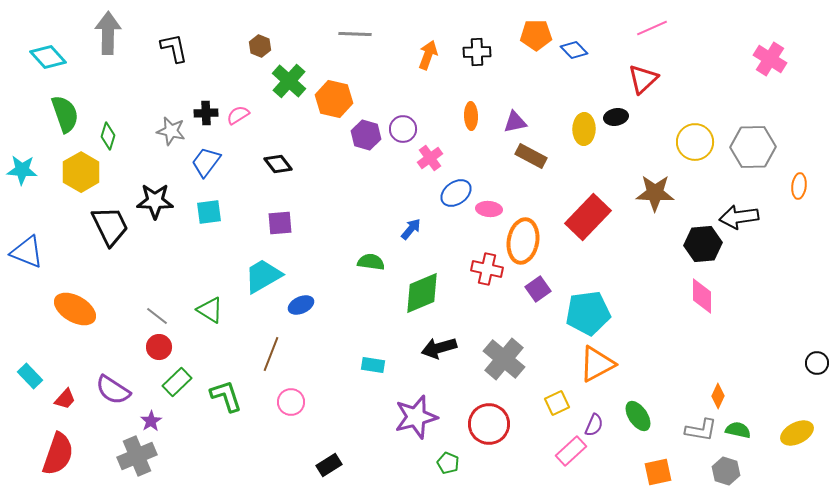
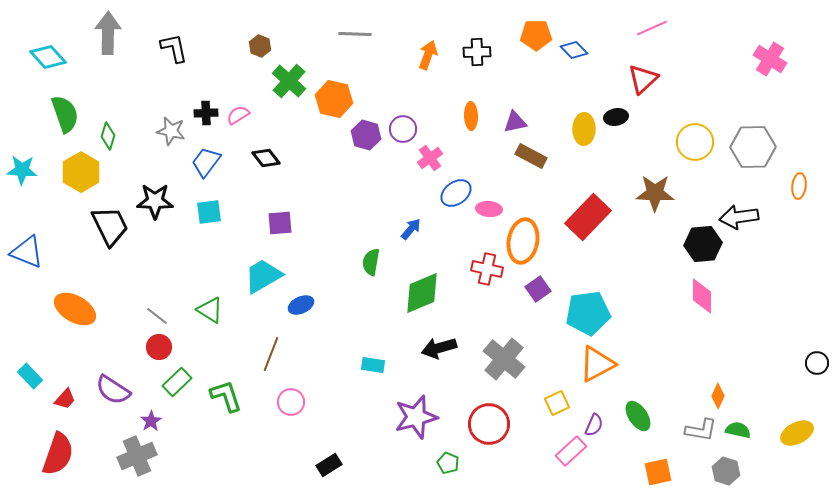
black diamond at (278, 164): moved 12 px left, 6 px up
green semicircle at (371, 262): rotated 88 degrees counterclockwise
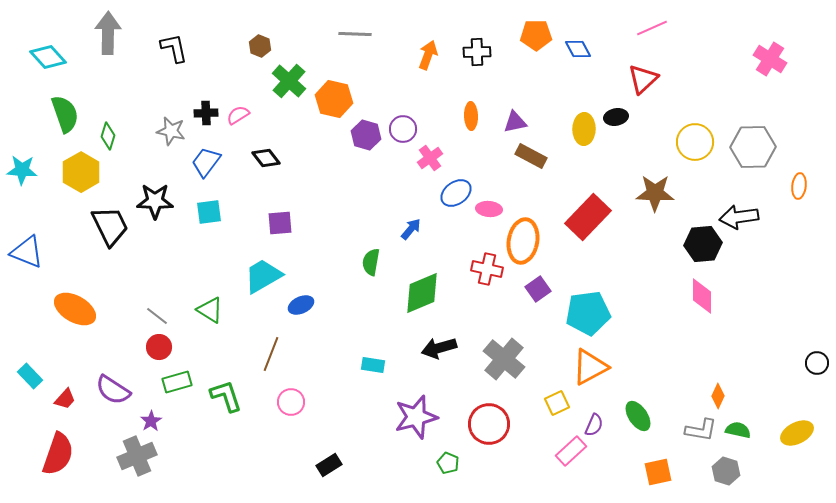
blue diamond at (574, 50): moved 4 px right, 1 px up; rotated 16 degrees clockwise
orange triangle at (597, 364): moved 7 px left, 3 px down
green rectangle at (177, 382): rotated 28 degrees clockwise
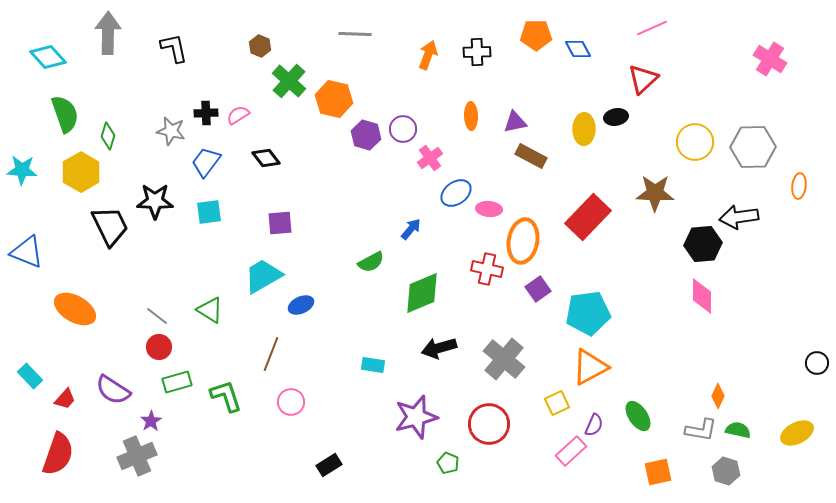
green semicircle at (371, 262): rotated 128 degrees counterclockwise
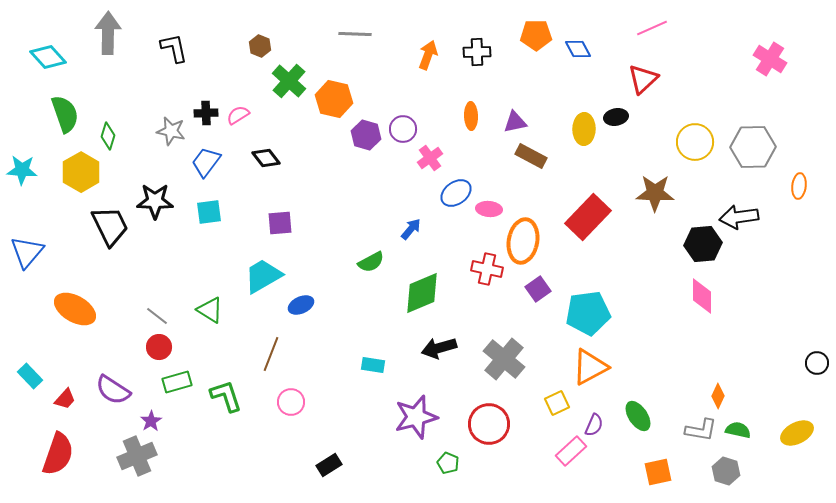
blue triangle at (27, 252): rotated 48 degrees clockwise
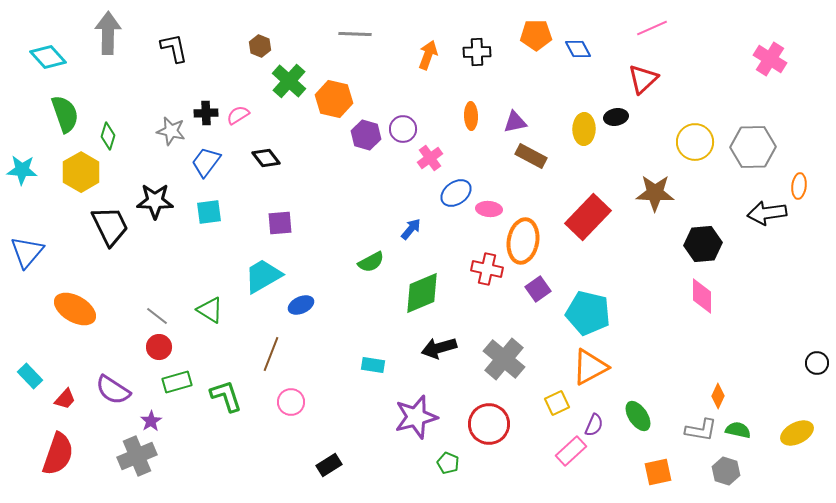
black arrow at (739, 217): moved 28 px right, 4 px up
cyan pentagon at (588, 313): rotated 21 degrees clockwise
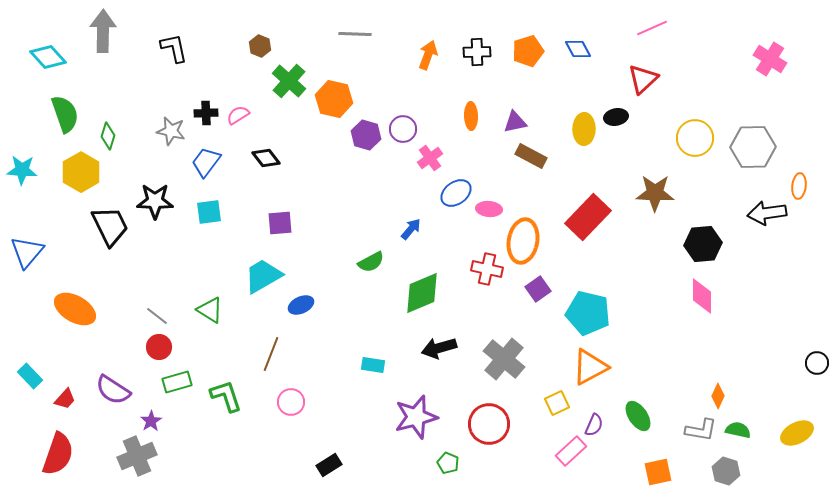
gray arrow at (108, 33): moved 5 px left, 2 px up
orange pentagon at (536, 35): moved 8 px left, 16 px down; rotated 16 degrees counterclockwise
yellow circle at (695, 142): moved 4 px up
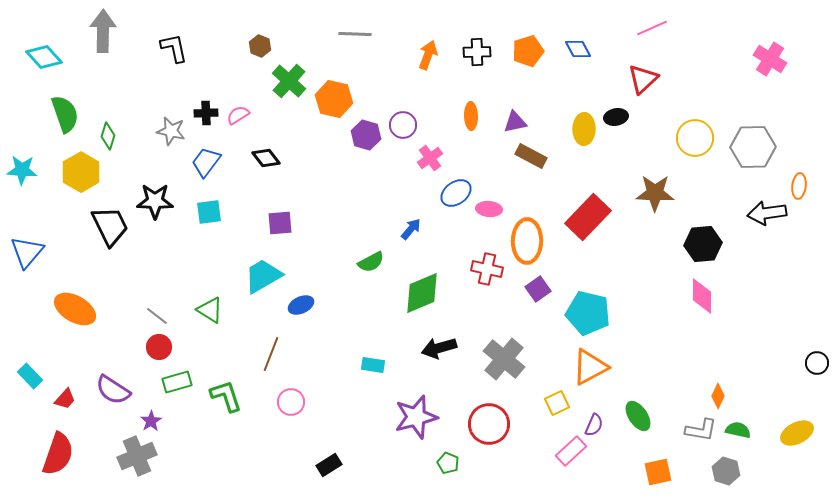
cyan diamond at (48, 57): moved 4 px left
purple circle at (403, 129): moved 4 px up
orange ellipse at (523, 241): moved 4 px right; rotated 9 degrees counterclockwise
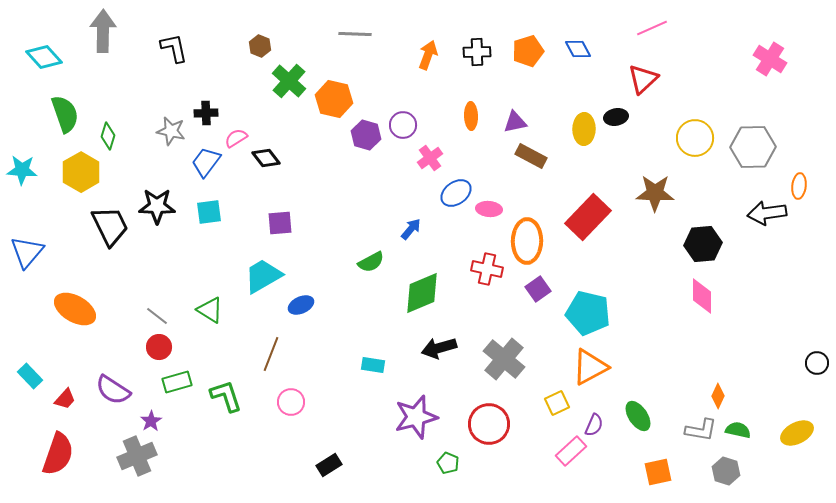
pink semicircle at (238, 115): moved 2 px left, 23 px down
black star at (155, 201): moved 2 px right, 5 px down
